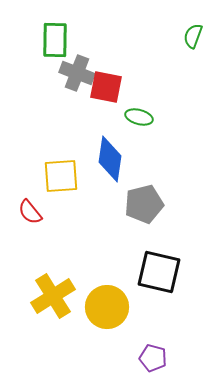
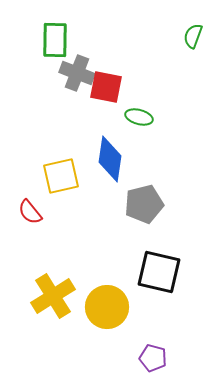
yellow square: rotated 9 degrees counterclockwise
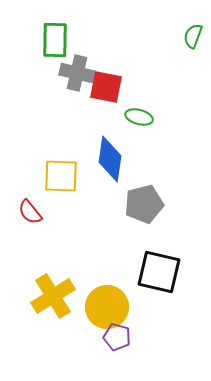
gray cross: rotated 8 degrees counterclockwise
yellow square: rotated 15 degrees clockwise
purple pentagon: moved 36 px left, 21 px up
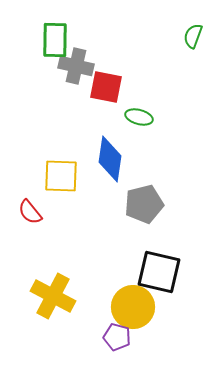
gray cross: moved 1 px left, 7 px up
yellow cross: rotated 30 degrees counterclockwise
yellow circle: moved 26 px right
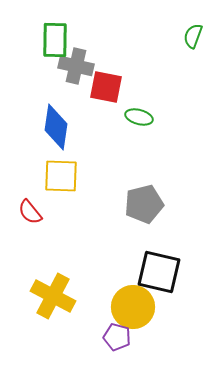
blue diamond: moved 54 px left, 32 px up
